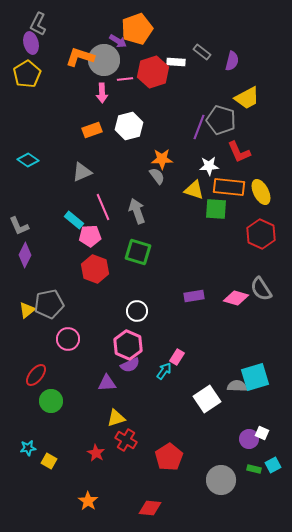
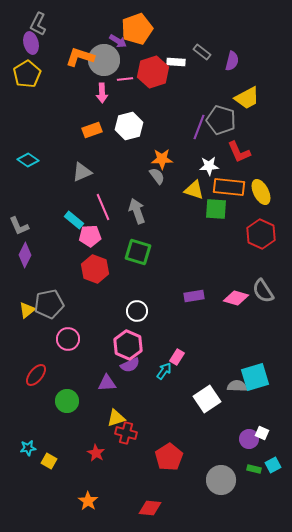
gray semicircle at (261, 289): moved 2 px right, 2 px down
green circle at (51, 401): moved 16 px right
red cross at (126, 440): moved 7 px up; rotated 15 degrees counterclockwise
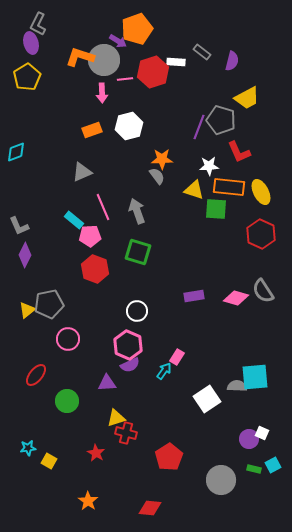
yellow pentagon at (27, 74): moved 3 px down
cyan diamond at (28, 160): moved 12 px left, 8 px up; rotated 55 degrees counterclockwise
cyan square at (255, 377): rotated 12 degrees clockwise
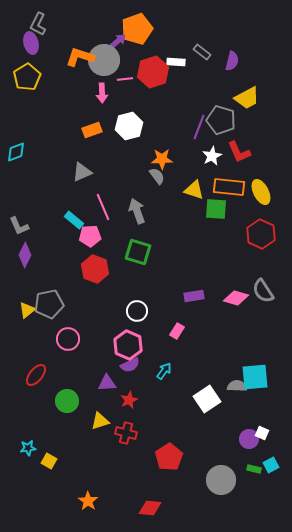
purple arrow at (118, 41): rotated 72 degrees counterclockwise
white star at (209, 166): moved 3 px right, 10 px up; rotated 24 degrees counterclockwise
pink rectangle at (177, 357): moved 26 px up
yellow triangle at (116, 418): moved 16 px left, 3 px down
red star at (96, 453): moved 33 px right, 53 px up; rotated 18 degrees clockwise
cyan square at (273, 465): moved 2 px left
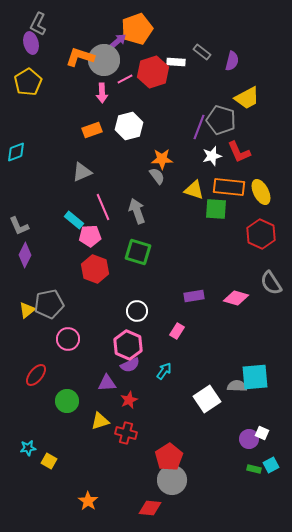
yellow pentagon at (27, 77): moved 1 px right, 5 px down
pink line at (125, 79): rotated 21 degrees counterclockwise
white star at (212, 156): rotated 12 degrees clockwise
gray semicircle at (263, 291): moved 8 px right, 8 px up
gray circle at (221, 480): moved 49 px left
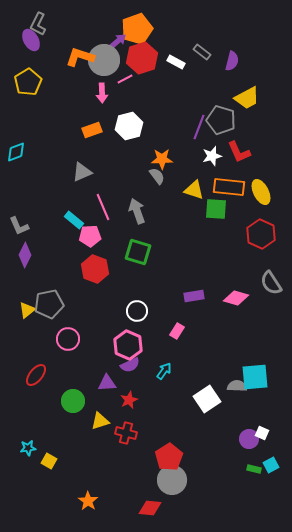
purple ellipse at (31, 43): moved 3 px up; rotated 15 degrees counterclockwise
white rectangle at (176, 62): rotated 24 degrees clockwise
red hexagon at (153, 72): moved 11 px left, 14 px up
green circle at (67, 401): moved 6 px right
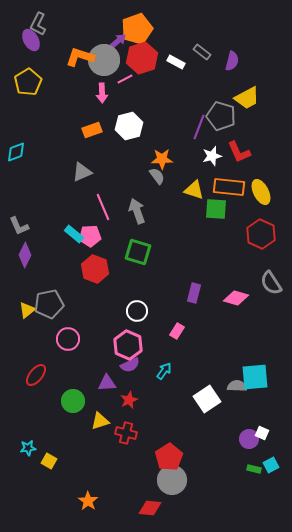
gray pentagon at (221, 120): moved 4 px up
cyan rectangle at (74, 220): moved 14 px down
purple rectangle at (194, 296): moved 3 px up; rotated 66 degrees counterclockwise
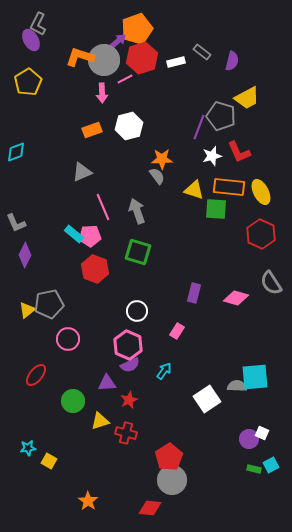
white rectangle at (176, 62): rotated 42 degrees counterclockwise
gray L-shape at (19, 226): moved 3 px left, 3 px up
